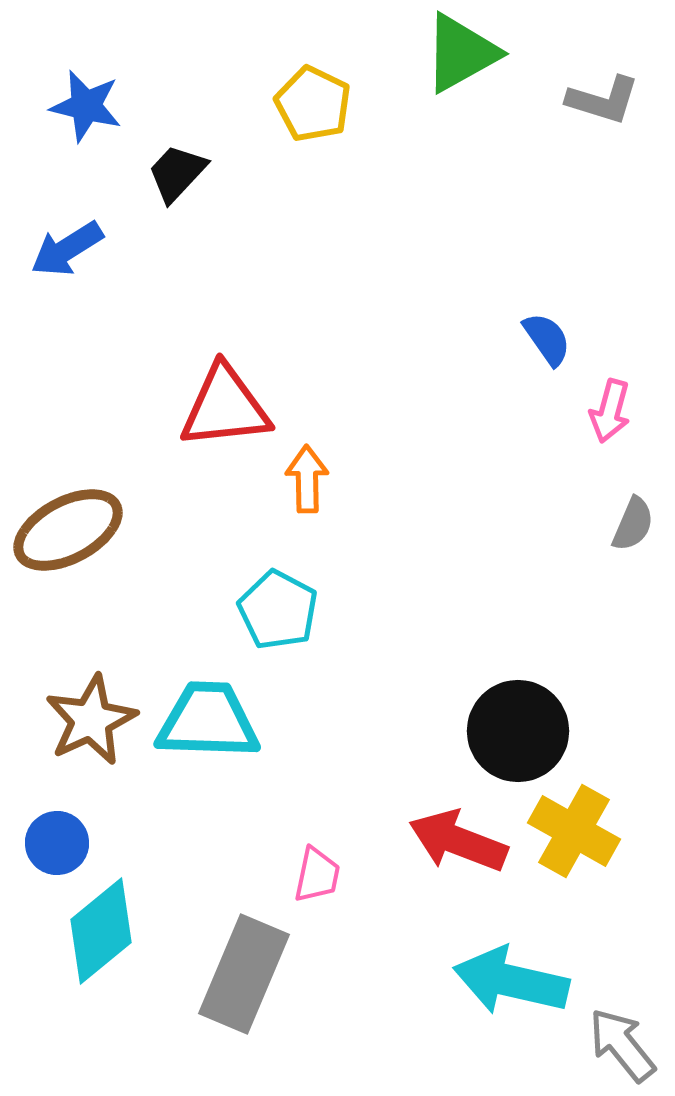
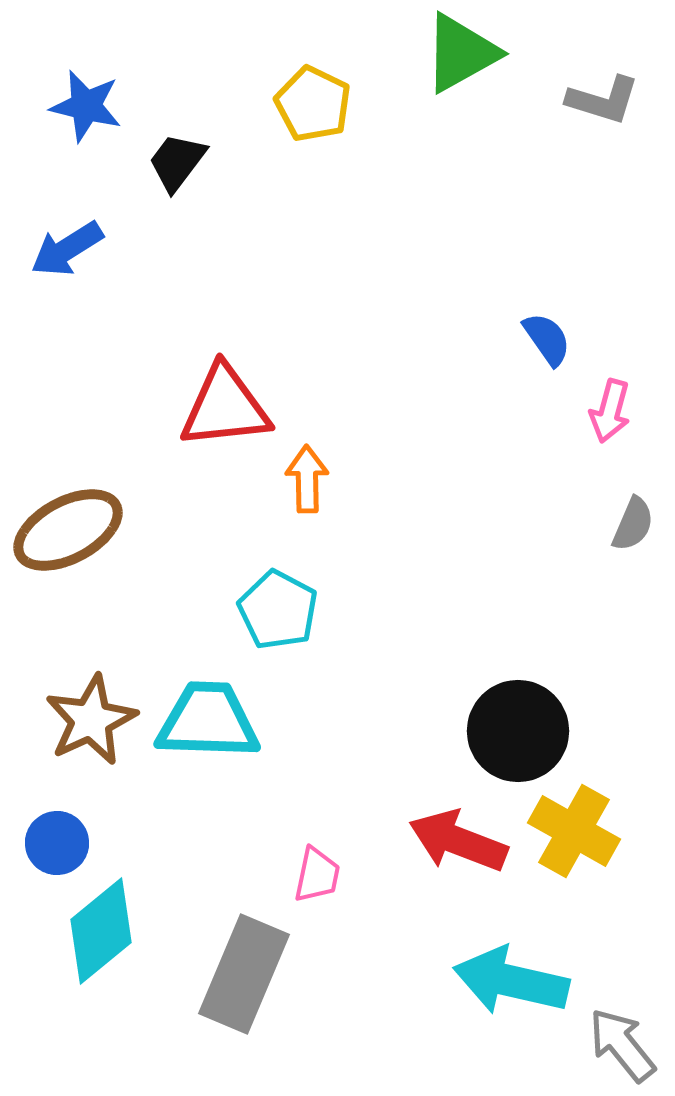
black trapezoid: moved 11 px up; rotated 6 degrees counterclockwise
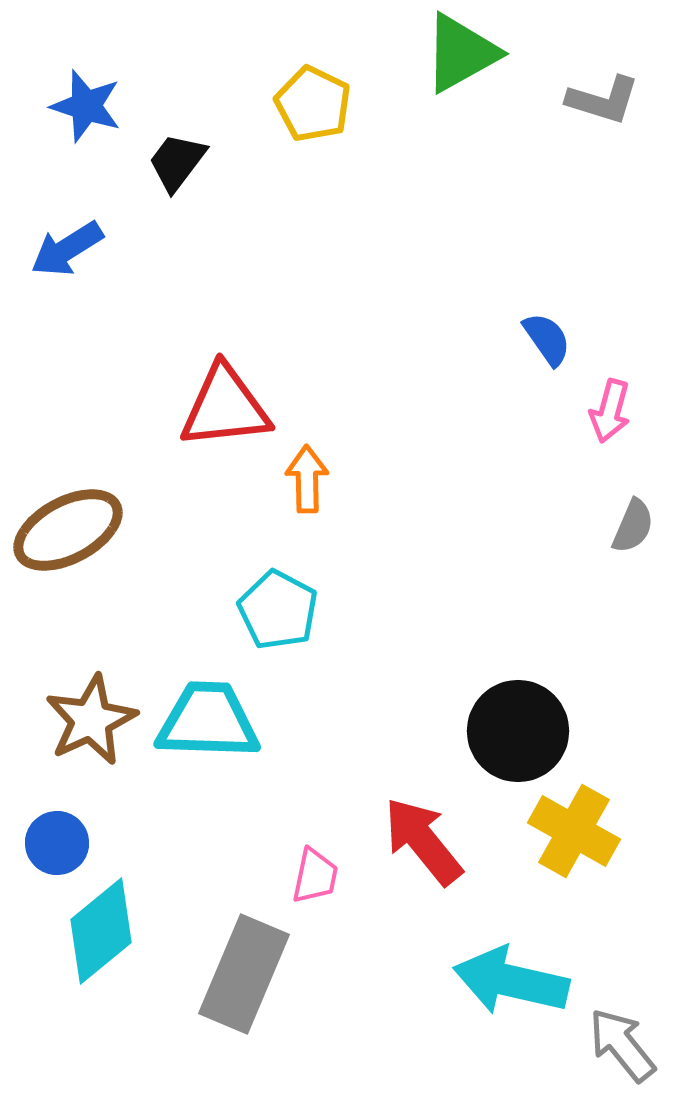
blue star: rotated 4 degrees clockwise
gray semicircle: moved 2 px down
red arrow: moved 35 px left; rotated 30 degrees clockwise
pink trapezoid: moved 2 px left, 1 px down
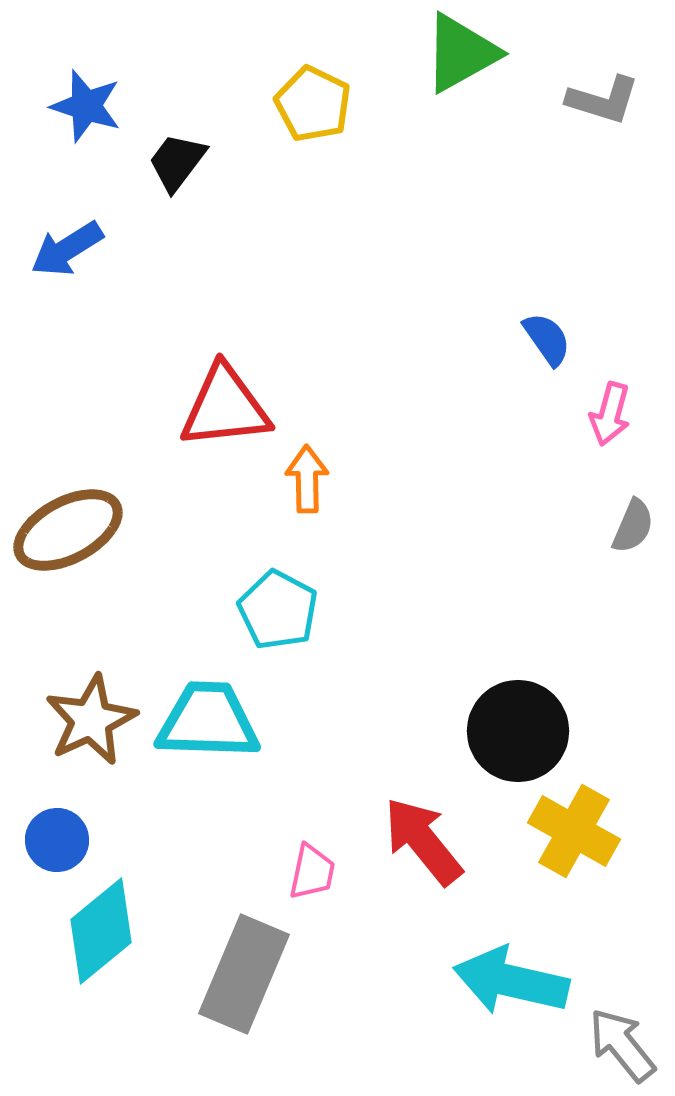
pink arrow: moved 3 px down
blue circle: moved 3 px up
pink trapezoid: moved 3 px left, 4 px up
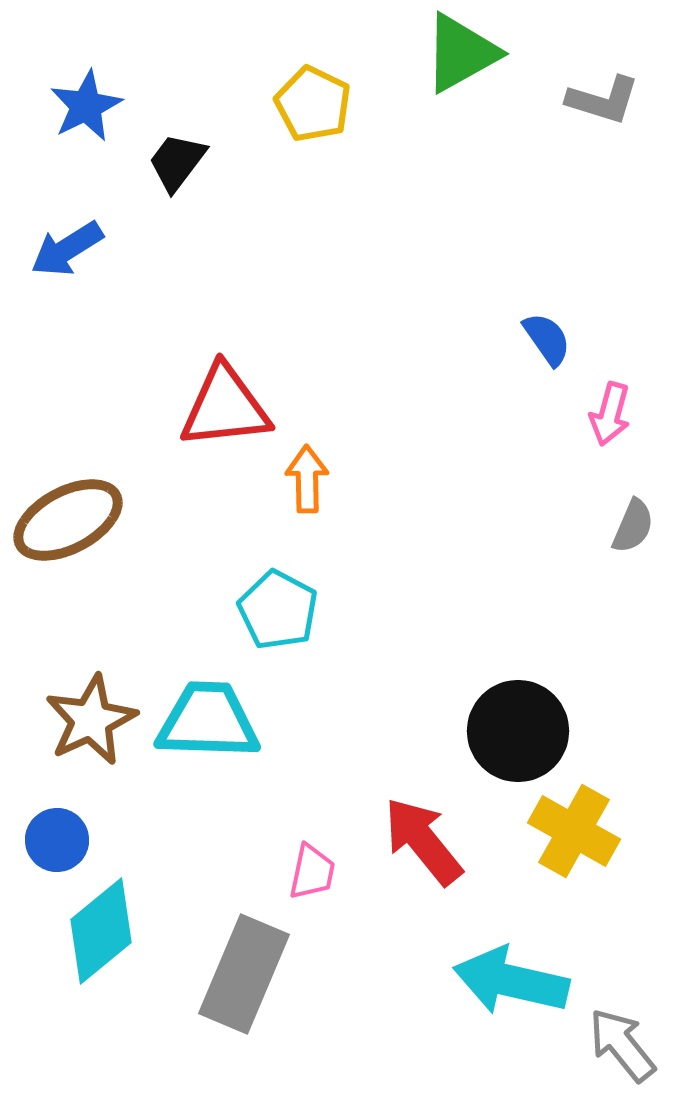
blue star: rotated 28 degrees clockwise
brown ellipse: moved 10 px up
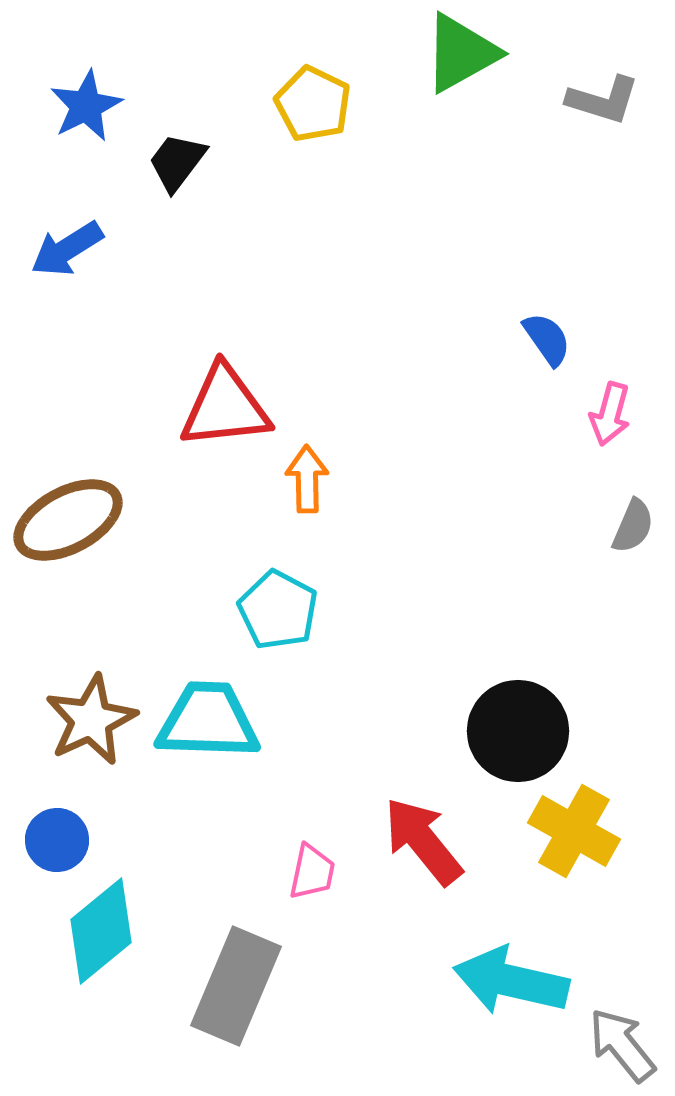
gray rectangle: moved 8 px left, 12 px down
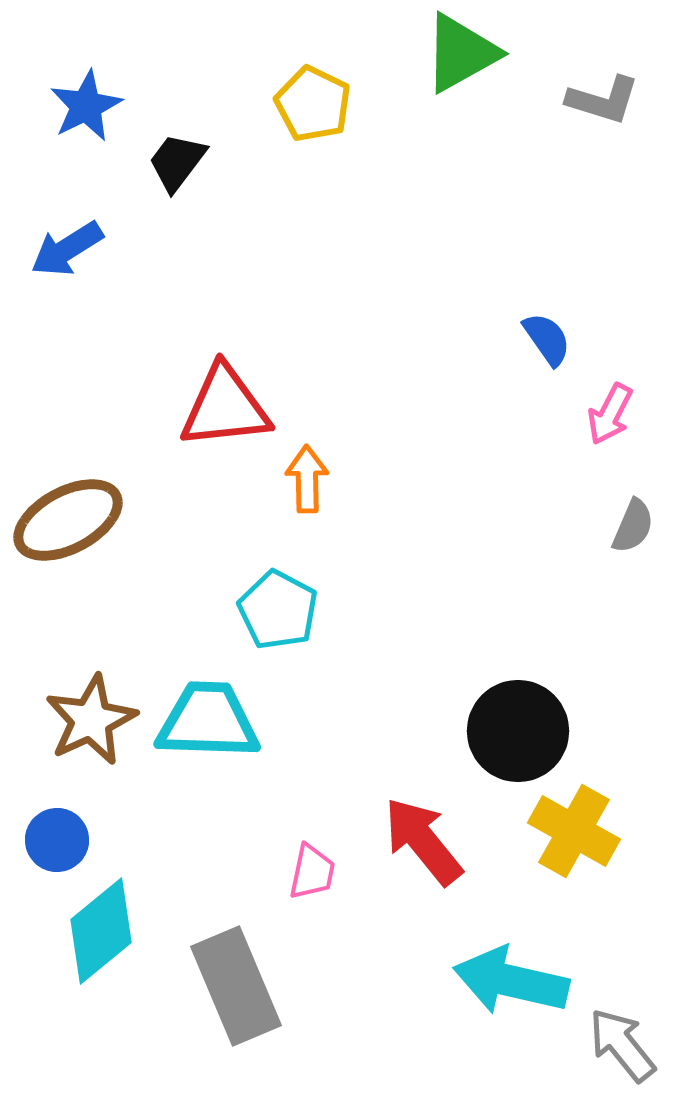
pink arrow: rotated 12 degrees clockwise
gray rectangle: rotated 46 degrees counterclockwise
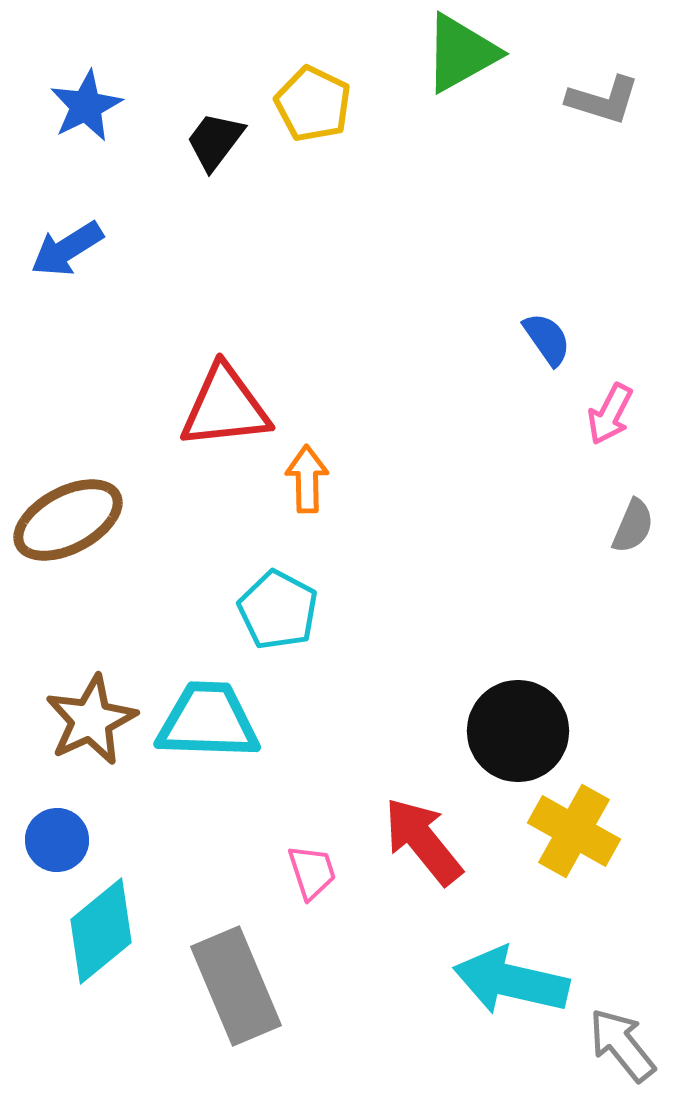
black trapezoid: moved 38 px right, 21 px up
pink trapezoid: rotated 30 degrees counterclockwise
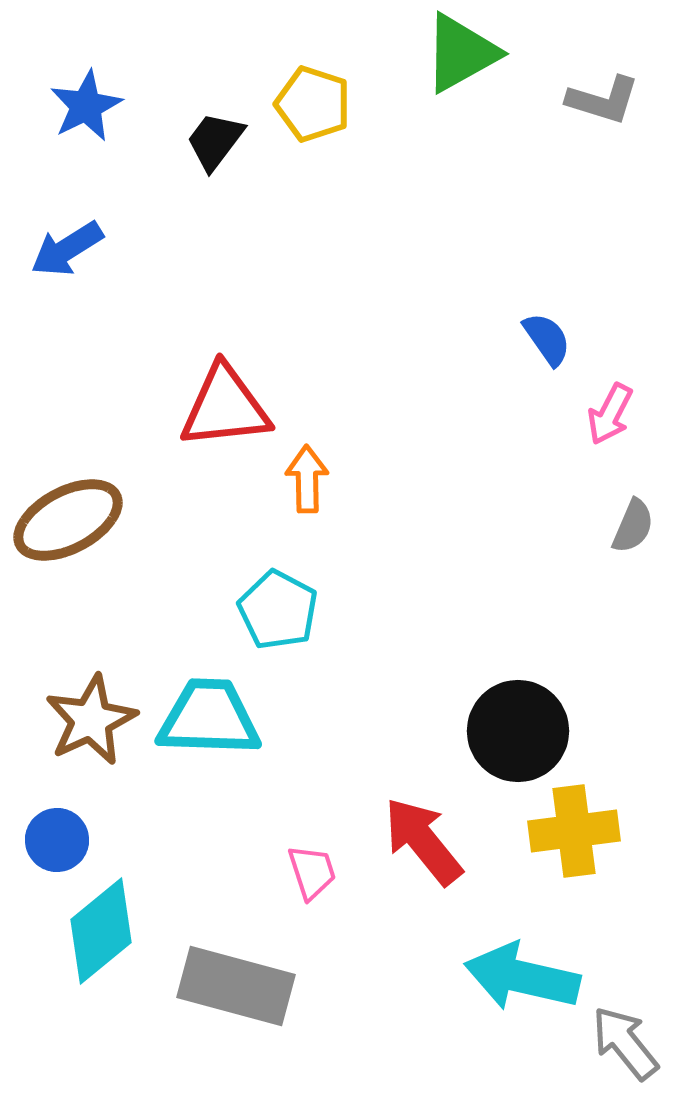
yellow pentagon: rotated 8 degrees counterclockwise
cyan trapezoid: moved 1 px right, 3 px up
yellow cross: rotated 36 degrees counterclockwise
cyan arrow: moved 11 px right, 4 px up
gray rectangle: rotated 52 degrees counterclockwise
gray arrow: moved 3 px right, 2 px up
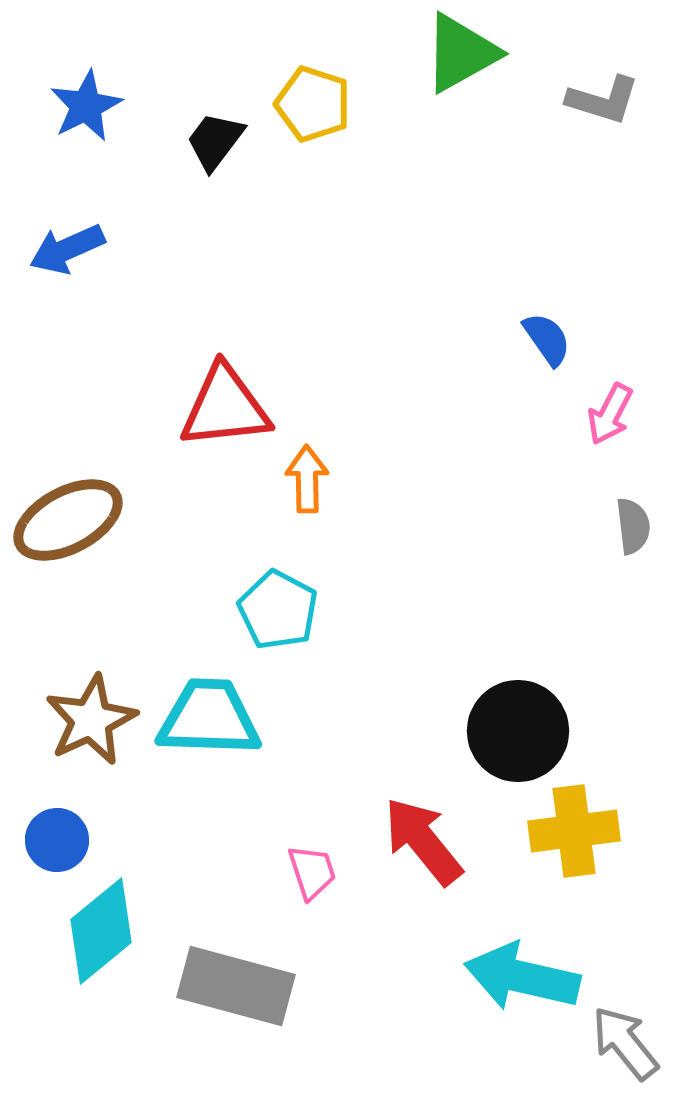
blue arrow: rotated 8 degrees clockwise
gray semicircle: rotated 30 degrees counterclockwise
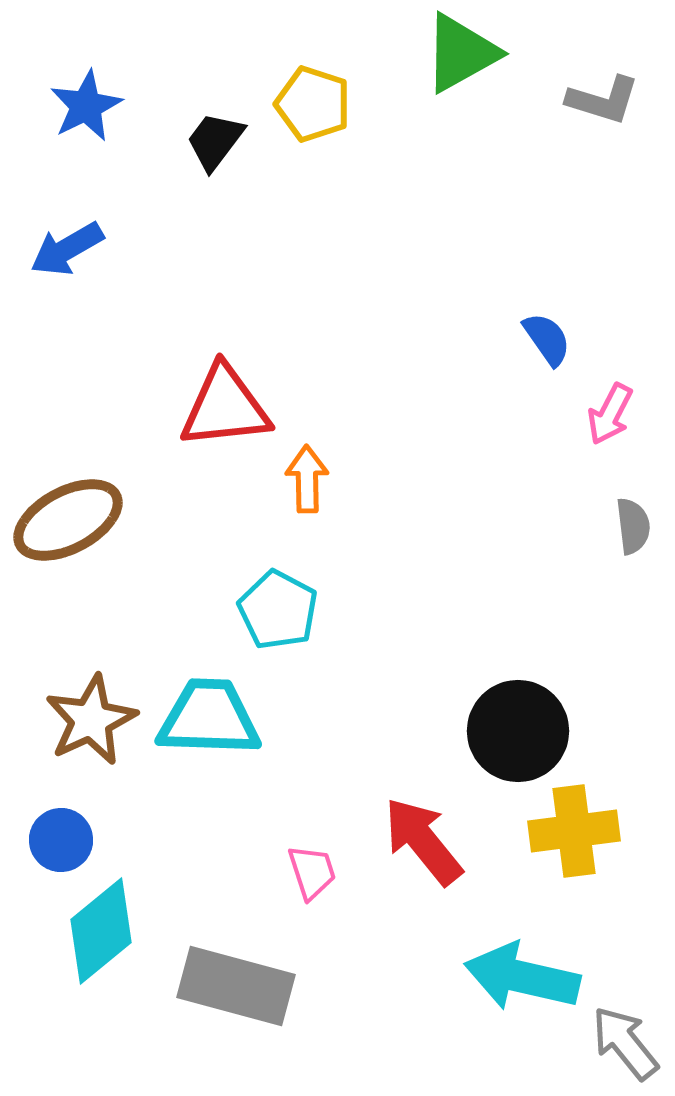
blue arrow: rotated 6 degrees counterclockwise
blue circle: moved 4 px right
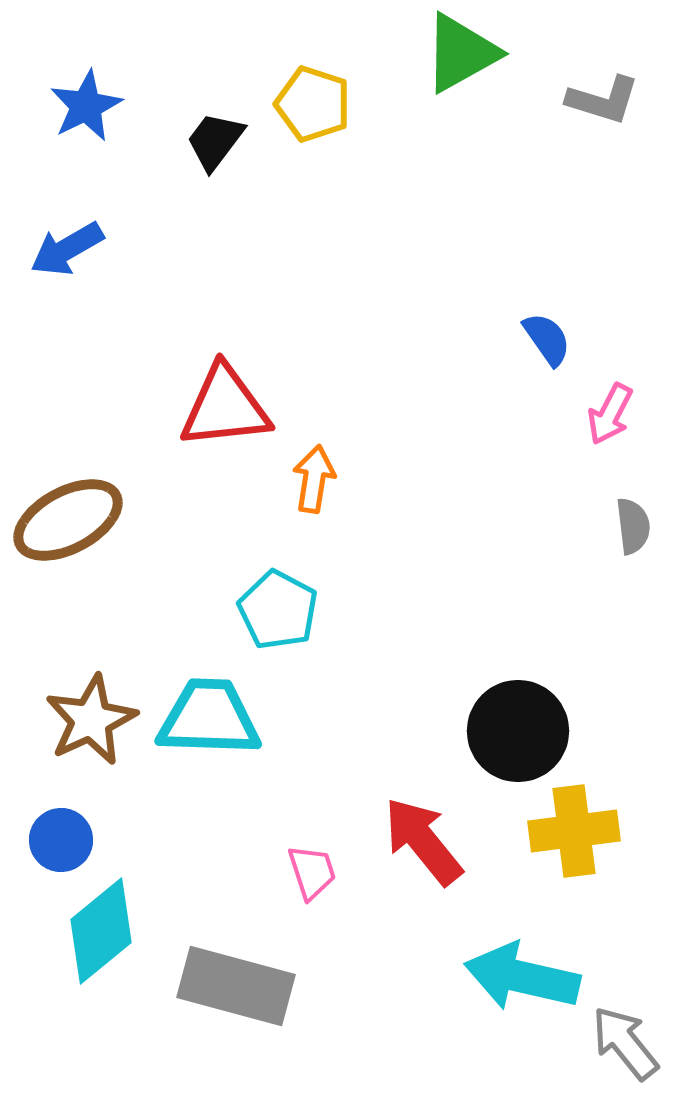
orange arrow: moved 7 px right; rotated 10 degrees clockwise
